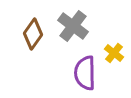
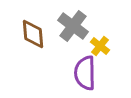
brown diamond: rotated 40 degrees counterclockwise
yellow cross: moved 14 px left, 7 px up
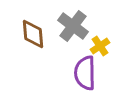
yellow cross: rotated 18 degrees clockwise
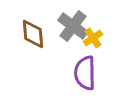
yellow cross: moved 7 px left, 8 px up
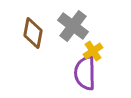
brown diamond: moved 1 px up; rotated 16 degrees clockwise
yellow cross: moved 13 px down
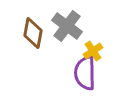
gray cross: moved 6 px left
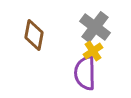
gray cross: moved 28 px right, 1 px down
brown diamond: moved 1 px right, 2 px down
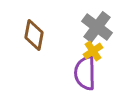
gray cross: moved 2 px right
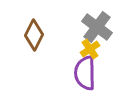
brown diamond: rotated 16 degrees clockwise
yellow cross: moved 3 px left, 2 px up
